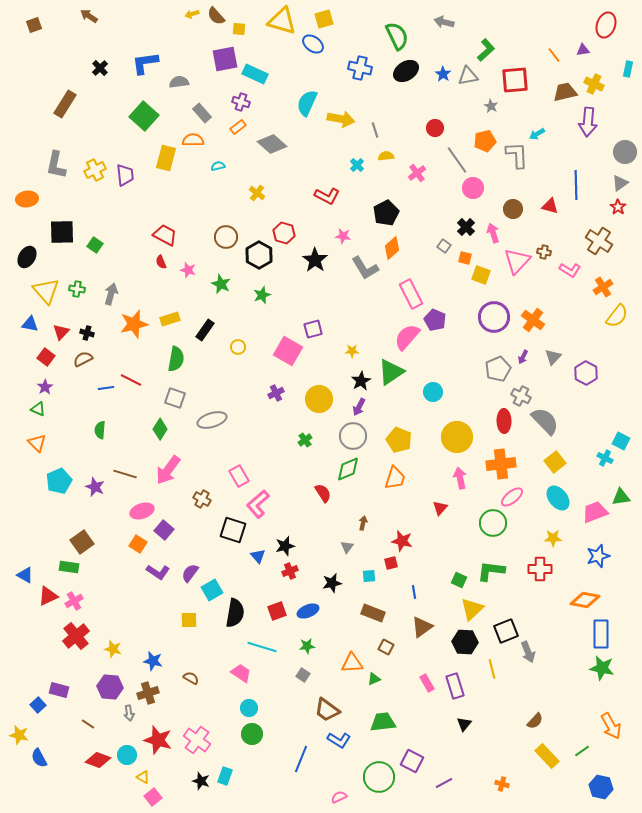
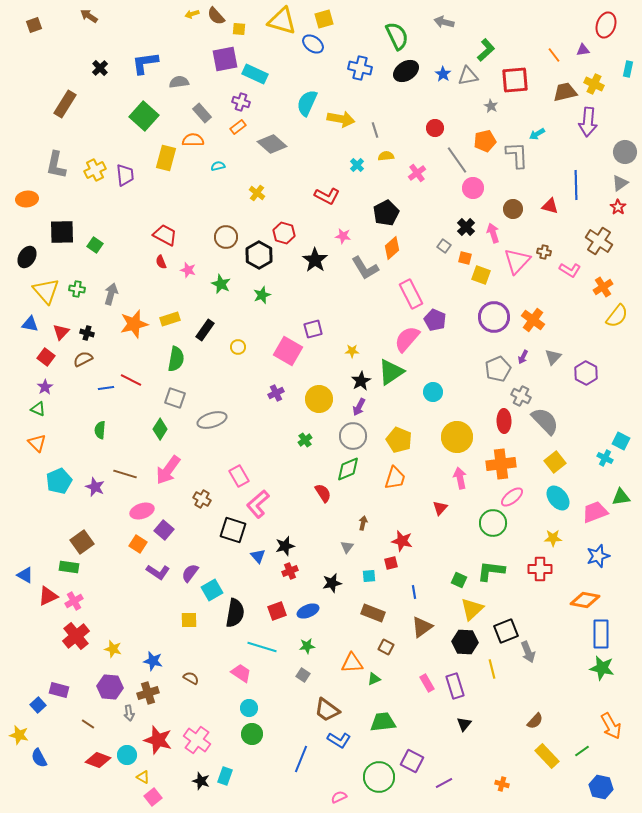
pink semicircle at (407, 337): moved 2 px down
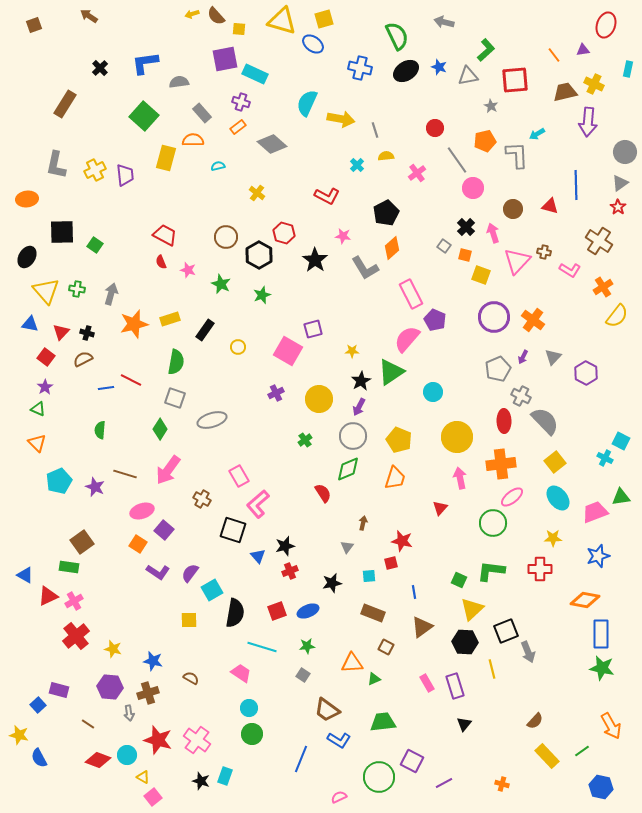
blue star at (443, 74): moved 4 px left, 7 px up; rotated 14 degrees counterclockwise
orange square at (465, 258): moved 3 px up
green semicircle at (176, 359): moved 3 px down
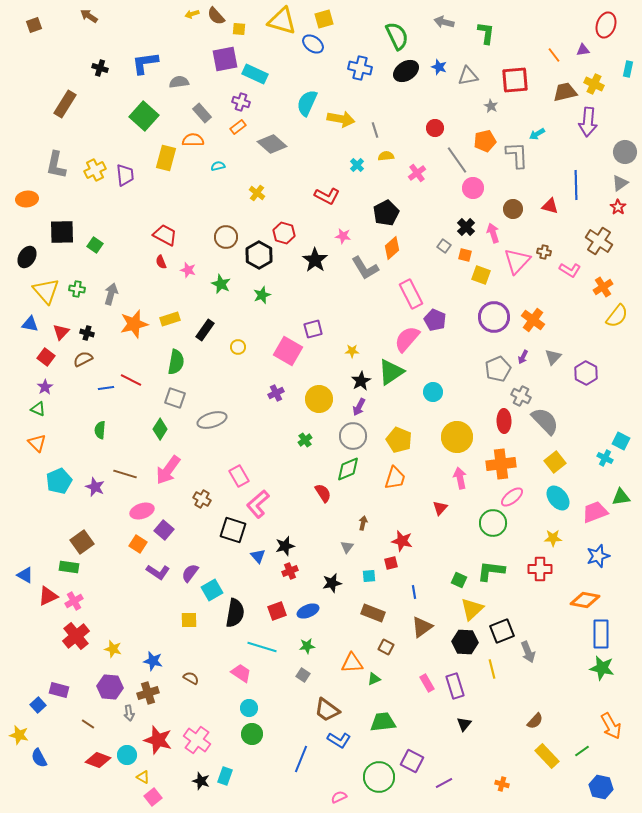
green L-shape at (486, 50): moved 17 px up; rotated 40 degrees counterclockwise
black cross at (100, 68): rotated 28 degrees counterclockwise
black square at (506, 631): moved 4 px left
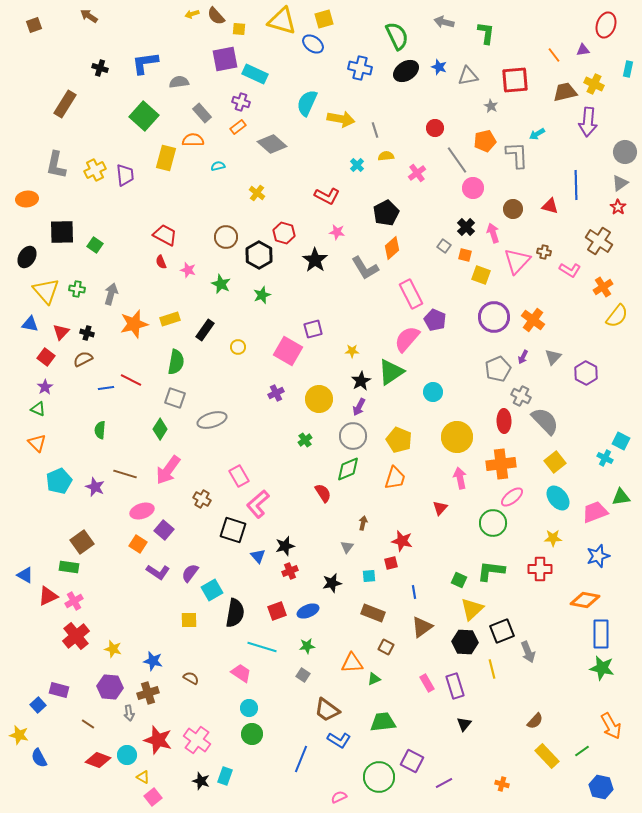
pink star at (343, 236): moved 6 px left, 4 px up
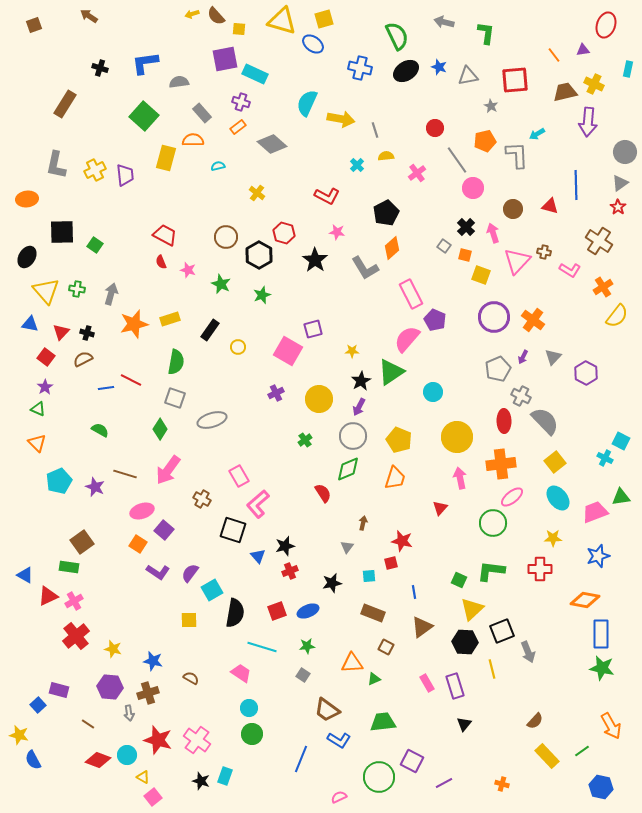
black rectangle at (205, 330): moved 5 px right
green semicircle at (100, 430): rotated 114 degrees clockwise
blue semicircle at (39, 758): moved 6 px left, 2 px down
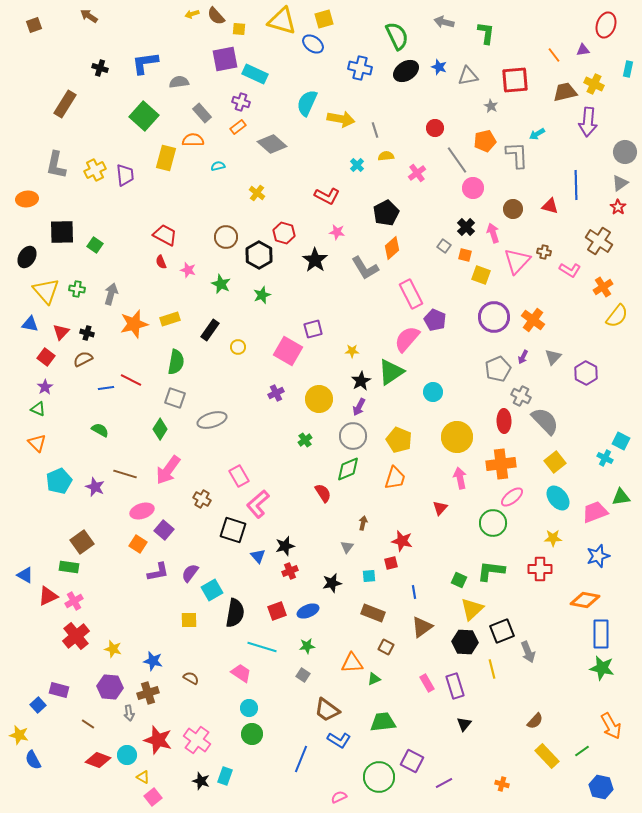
purple L-shape at (158, 572): rotated 45 degrees counterclockwise
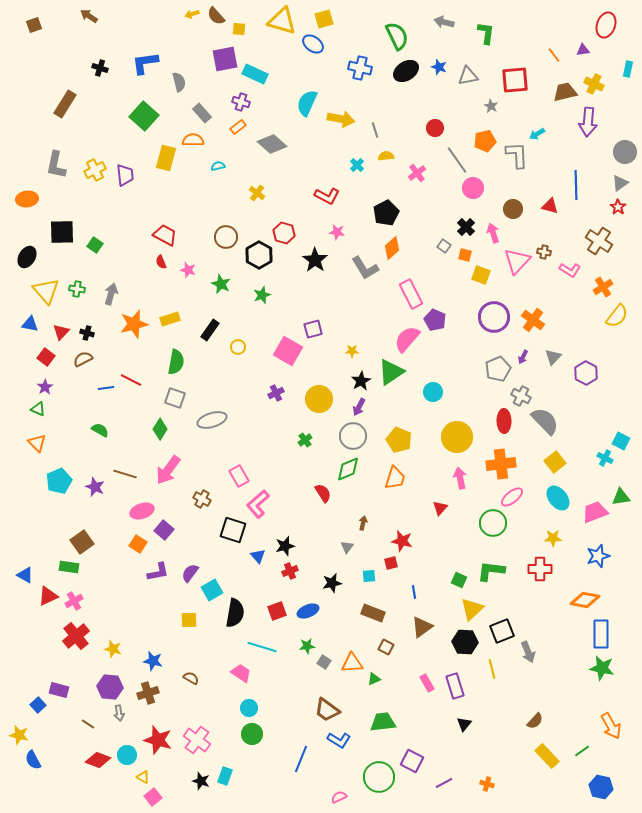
gray semicircle at (179, 82): rotated 84 degrees clockwise
gray square at (303, 675): moved 21 px right, 13 px up
gray arrow at (129, 713): moved 10 px left
orange cross at (502, 784): moved 15 px left
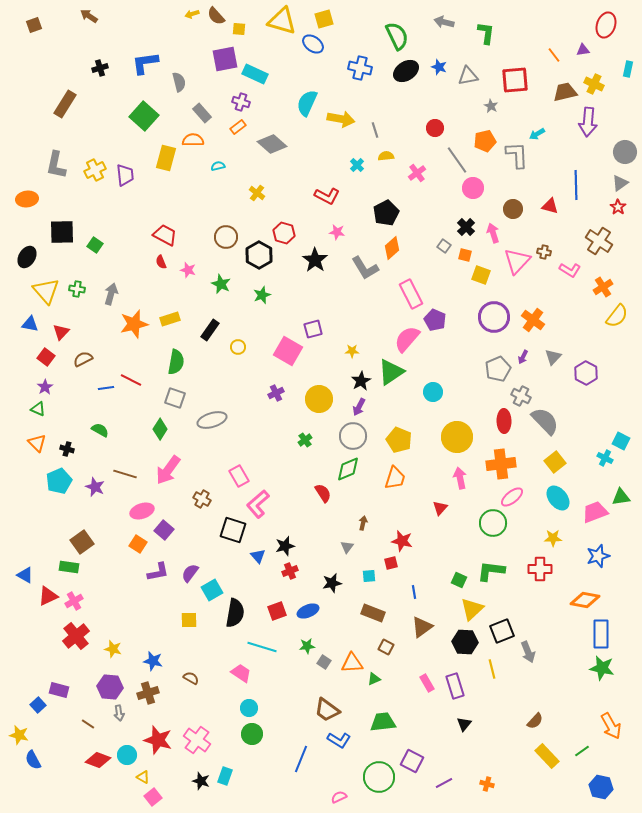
black cross at (100, 68): rotated 35 degrees counterclockwise
black cross at (87, 333): moved 20 px left, 116 px down
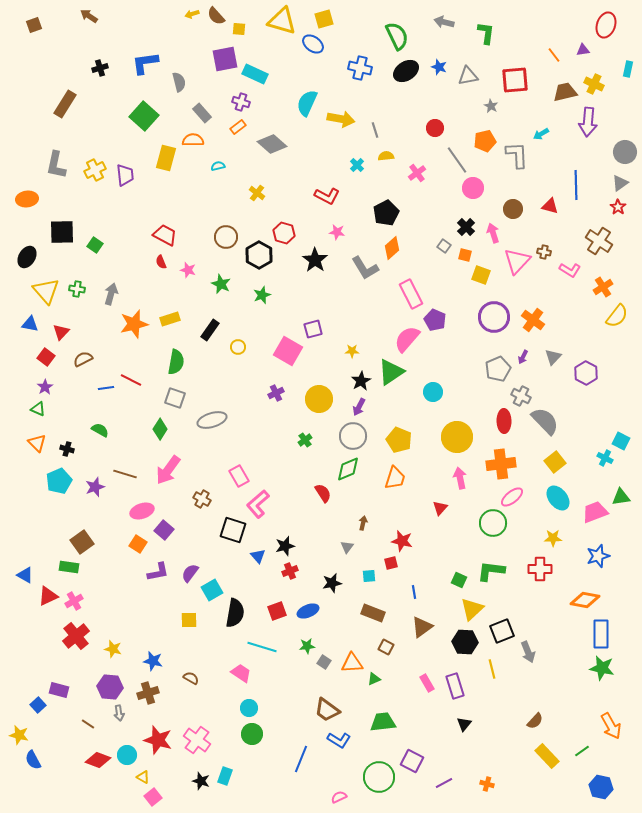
cyan arrow at (537, 134): moved 4 px right
purple star at (95, 487): rotated 30 degrees clockwise
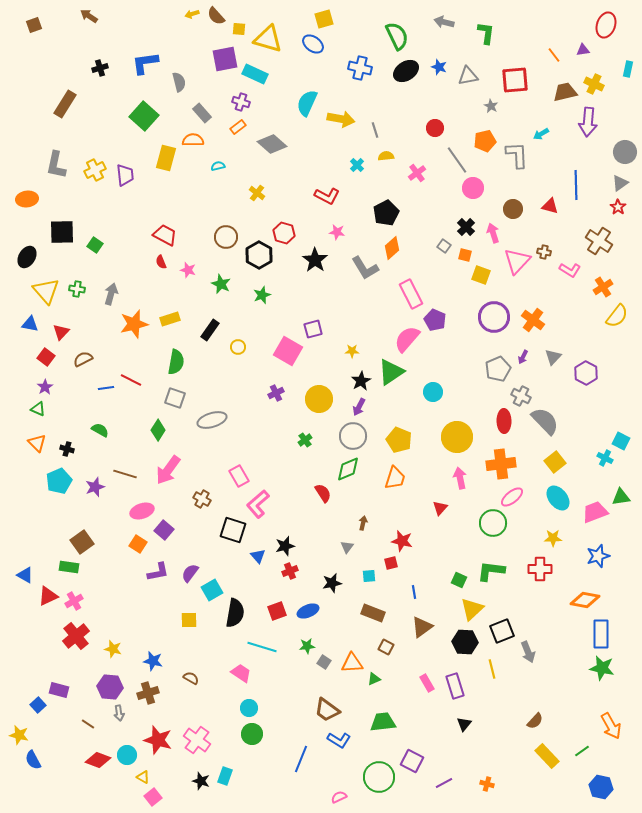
yellow triangle at (282, 21): moved 14 px left, 18 px down
green diamond at (160, 429): moved 2 px left, 1 px down
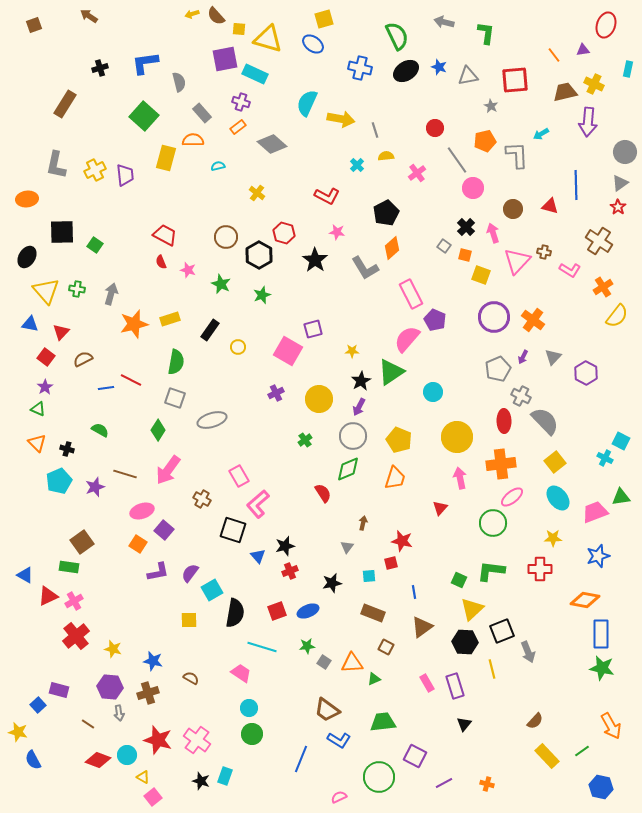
yellow star at (19, 735): moved 1 px left, 3 px up
purple square at (412, 761): moved 3 px right, 5 px up
